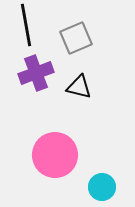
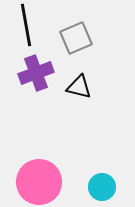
pink circle: moved 16 px left, 27 px down
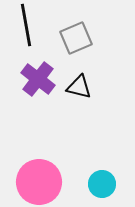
purple cross: moved 2 px right, 6 px down; rotated 32 degrees counterclockwise
cyan circle: moved 3 px up
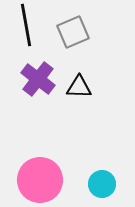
gray square: moved 3 px left, 6 px up
black triangle: rotated 12 degrees counterclockwise
pink circle: moved 1 px right, 2 px up
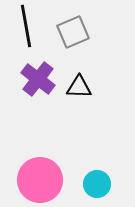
black line: moved 1 px down
cyan circle: moved 5 px left
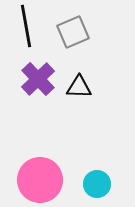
purple cross: rotated 8 degrees clockwise
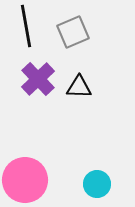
pink circle: moved 15 px left
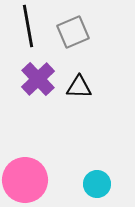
black line: moved 2 px right
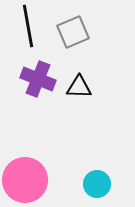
purple cross: rotated 24 degrees counterclockwise
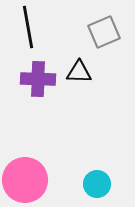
black line: moved 1 px down
gray square: moved 31 px right
purple cross: rotated 20 degrees counterclockwise
black triangle: moved 15 px up
